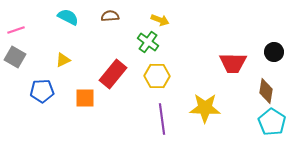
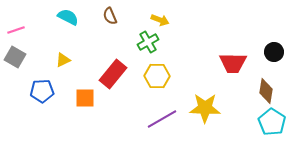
brown semicircle: rotated 108 degrees counterclockwise
green cross: rotated 25 degrees clockwise
purple line: rotated 68 degrees clockwise
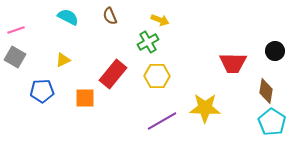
black circle: moved 1 px right, 1 px up
purple line: moved 2 px down
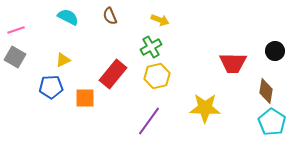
green cross: moved 3 px right, 5 px down
yellow hexagon: rotated 15 degrees counterclockwise
blue pentagon: moved 9 px right, 4 px up
purple line: moved 13 px left; rotated 24 degrees counterclockwise
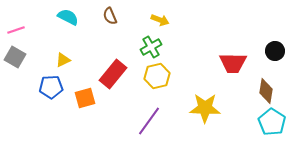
orange square: rotated 15 degrees counterclockwise
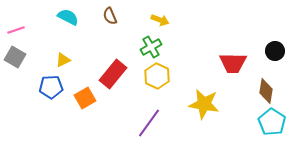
yellow hexagon: rotated 20 degrees counterclockwise
orange square: rotated 15 degrees counterclockwise
yellow star: moved 1 px left, 4 px up; rotated 8 degrees clockwise
purple line: moved 2 px down
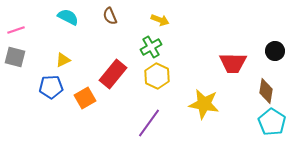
gray square: rotated 15 degrees counterclockwise
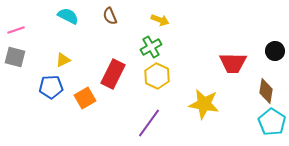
cyan semicircle: moved 1 px up
red rectangle: rotated 12 degrees counterclockwise
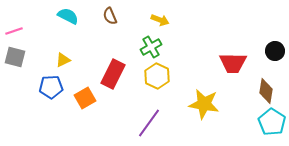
pink line: moved 2 px left, 1 px down
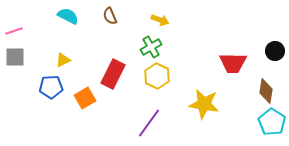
gray square: rotated 15 degrees counterclockwise
